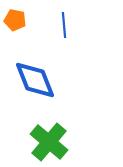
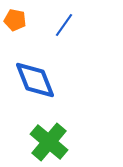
blue line: rotated 40 degrees clockwise
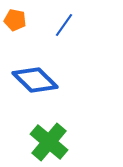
blue diamond: rotated 24 degrees counterclockwise
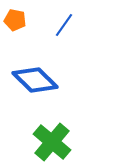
green cross: moved 3 px right
